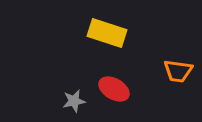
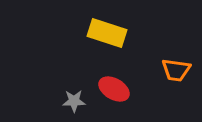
orange trapezoid: moved 2 px left, 1 px up
gray star: rotated 10 degrees clockwise
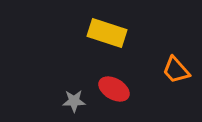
orange trapezoid: rotated 40 degrees clockwise
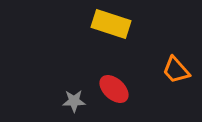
yellow rectangle: moved 4 px right, 9 px up
red ellipse: rotated 12 degrees clockwise
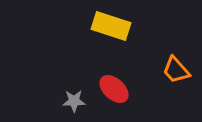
yellow rectangle: moved 2 px down
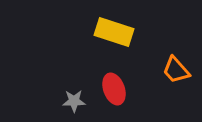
yellow rectangle: moved 3 px right, 6 px down
red ellipse: rotated 28 degrees clockwise
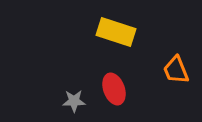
yellow rectangle: moved 2 px right
orange trapezoid: rotated 20 degrees clockwise
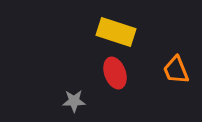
red ellipse: moved 1 px right, 16 px up
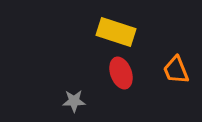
red ellipse: moved 6 px right
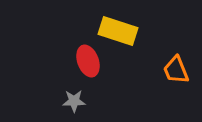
yellow rectangle: moved 2 px right, 1 px up
red ellipse: moved 33 px left, 12 px up
